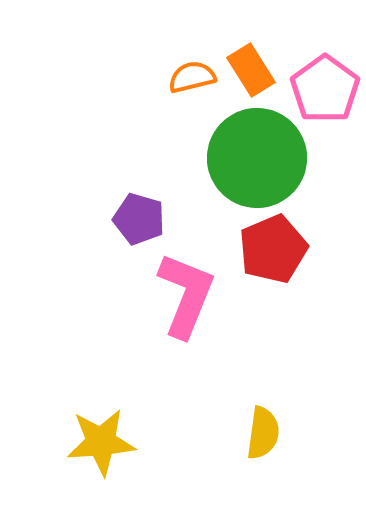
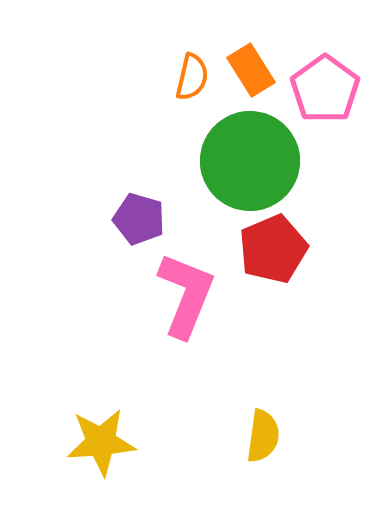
orange semicircle: rotated 117 degrees clockwise
green circle: moved 7 px left, 3 px down
yellow semicircle: moved 3 px down
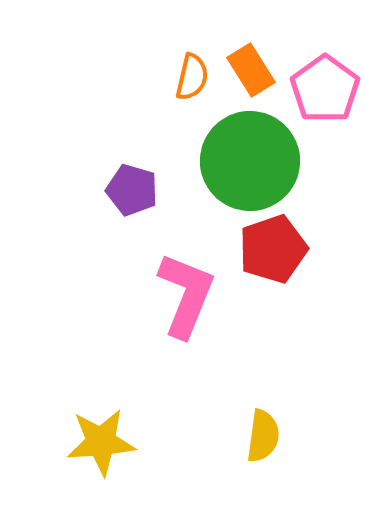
purple pentagon: moved 7 px left, 29 px up
red pentagon: rotated 4 degrees clockwise
